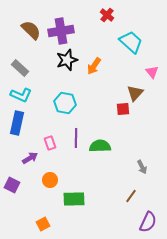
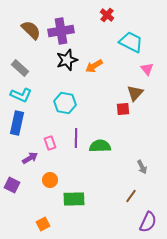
cyan trapezoid: rotated 15 degrees counterclockwise
orange arrow: rotated 24 degrees clockwise
pink triangle: moved 5 px left, 3 px up
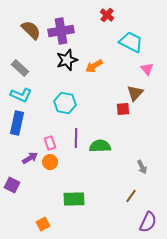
orange circle: moved 18 px up
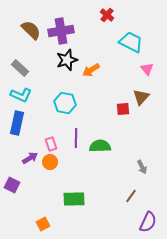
orange arrow: moved 3 px left, 4 px down
brown triangle: moved 6 px right, 4 px down
pink rectangle: moved 1 px right, 1 px down
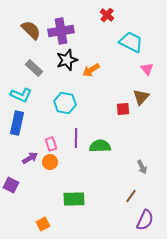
gray rectangle: moved 14 px right
purple square: moved 1 px left
purple semicircle: moved 3 px left, 2 px up
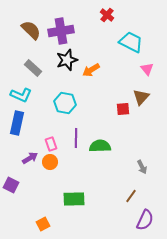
gray rectangle: moved 1 px left
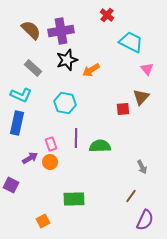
orange square: moved 3 px up
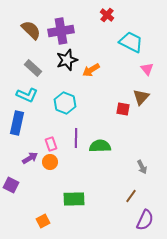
cyan L-shape: moved 6 px right
cyan hexagon: rotated 10 degrees clockwise
red square: rotated 16 degrees clockwise
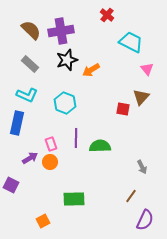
gray rectangle: moved 3 px left, 4 px up
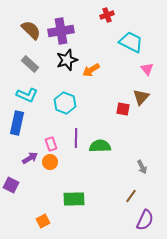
red cross: rotated 32 degrees clockwise
